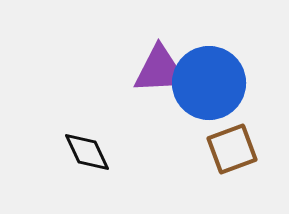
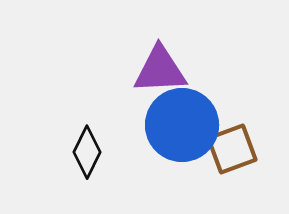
blue circle: moved 27 px left, 42 px down
black diamond: rotated 51 degrees clockwise
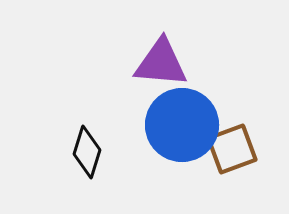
purple triangle: moved 1 px right, 7 px up; rotated 8 degrees clockwise
black diamond: rotated 9 degrees counterclockwise
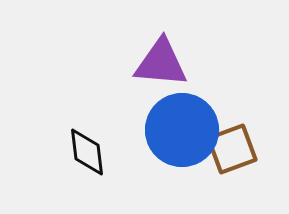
blue circle: moved 5 px down
black diamond: rotated 24 degrees counterclockwise
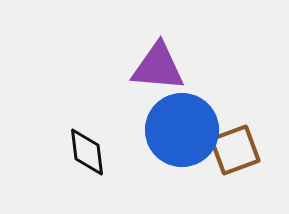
purple triangle: moved 3 px left, 4 px down
brown square: moved 3 px right, 1 px down
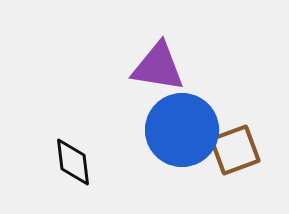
purple triangle: rotated 4 degrees clockwise
black diamond: moved 14 px left, 10 px down
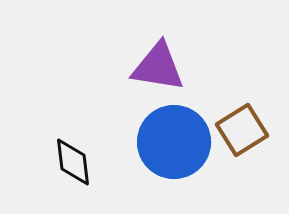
blue circle: moved 8 px left, 12 px down
brown square: moved 7 px right, 20 px up; rotated 12 degrees counterclockwise
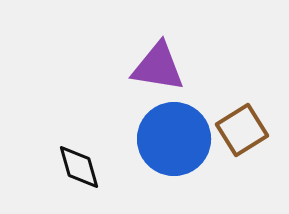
blue circle: moved 3 px up
black diamond: moved 6 px right, 5 px down; rotated 9 degrees counterclockwise
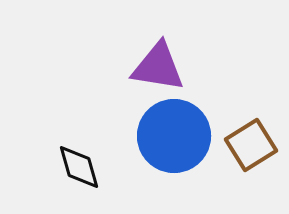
brown square: moved 9 px right, 15 px down
blue circle: moved 3 px up
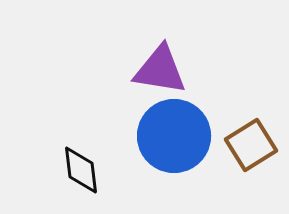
purple triangle: moved 2 px right, 3 px down
black diamond: moved 2 px right, 3 px down; rotated 9 degrees clockwise
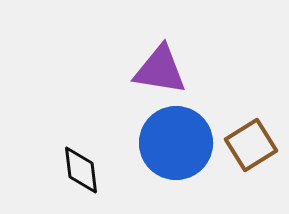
blue circle: moved 2 px right, 7 px down
